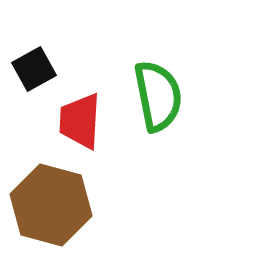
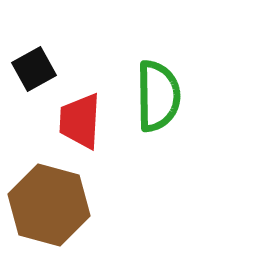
green semicircle: rotated 10 degrees clockwise
brown hexagon: moved 2 px left
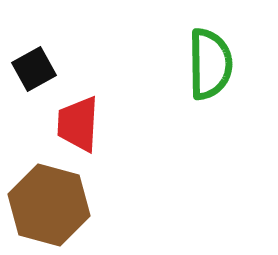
green semicircle: moved 52 px right, 32 px up
red trapezoid: moved 2 px left, 3 px down
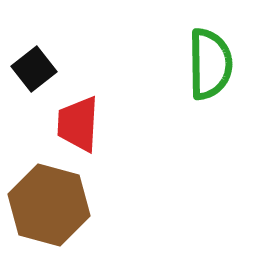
black square: rotated 9 degrees counterclockwise
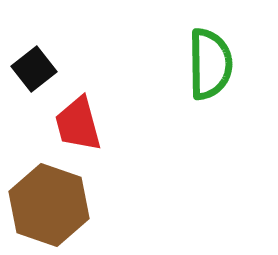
red trapezoid: rotated 18 degrees counterclockwise
brown hexagon: rotated 4 degrees clockwise
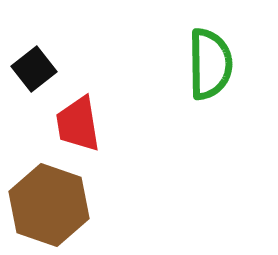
red trapezoid: rotated 6 degrees clockwise
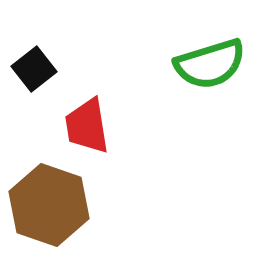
green semicircle: rotated 74 degrees clockwise
red trapezoid: moved 9 px right, 2 px down
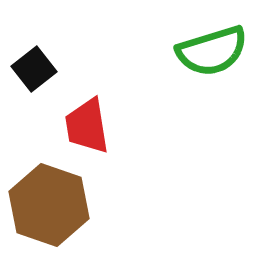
green semicircle: moved 2 px right, 13 px up
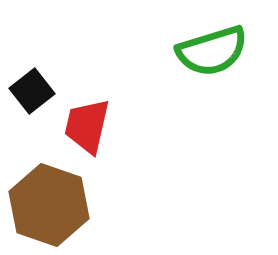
black square: moved 2 px left, 22 px down
red trapezoid: rotated 22 degrees clockwise
